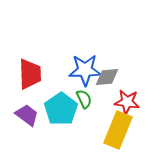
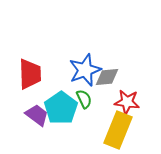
blue star: rotated 20 degrees counterclockwise
cyan pentagon: moved 1 px up
purple trapezoid: moved 10 px right
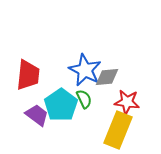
blue star: rotated 24 degrees counterclockwise
red trapezoid: moved 2 px left, 1 px down; rotated 8 degrees clockwise
cyan pentagon: moved 3 px up
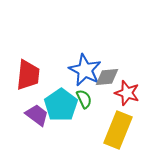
red star: moved 9 px up; rotated 10 degrees clockwise
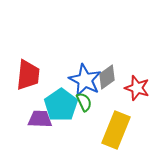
blue star: moved 10 px down
gray diamond: rotated 30 degrees counterclockwise
red star: moved 10 px right, 5 px up
green semicircle: moved 3 px down
purple trapezoid: moved 3 px right, 4 px down; rotated 35 degrees counterclockwise
yellow rectangle: moved 2 px left
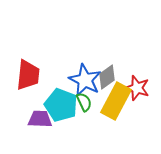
cyan pentagon: rotated 16 degrees counterclockwise
yellow rectangle: moved 29 px up; rotated 6 degrees clockwise
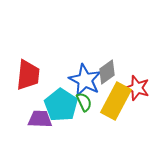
gray diamond: moved 5 px up
cyan pentagon: rotated 12 degrees clockwise
